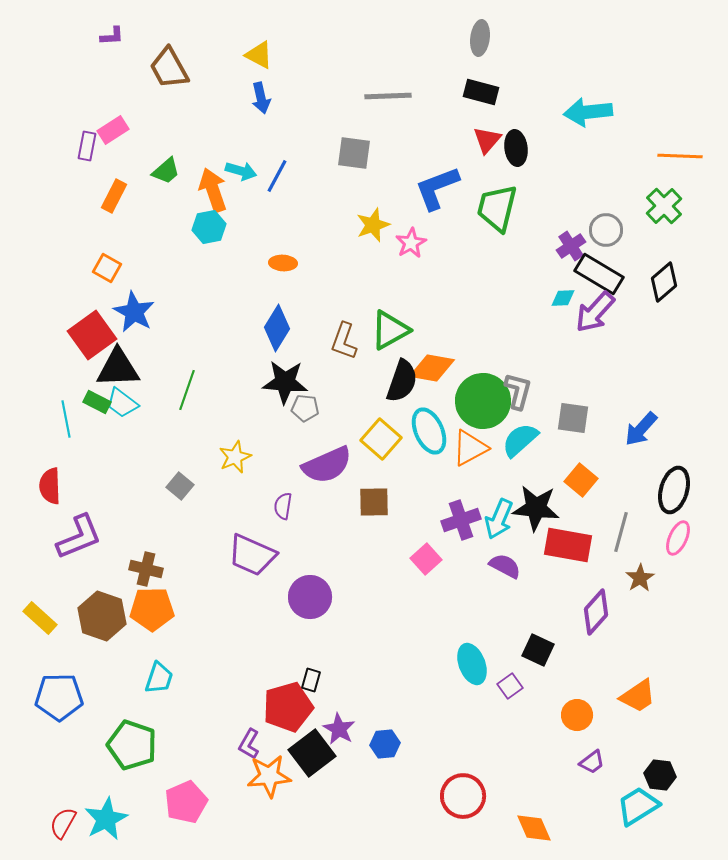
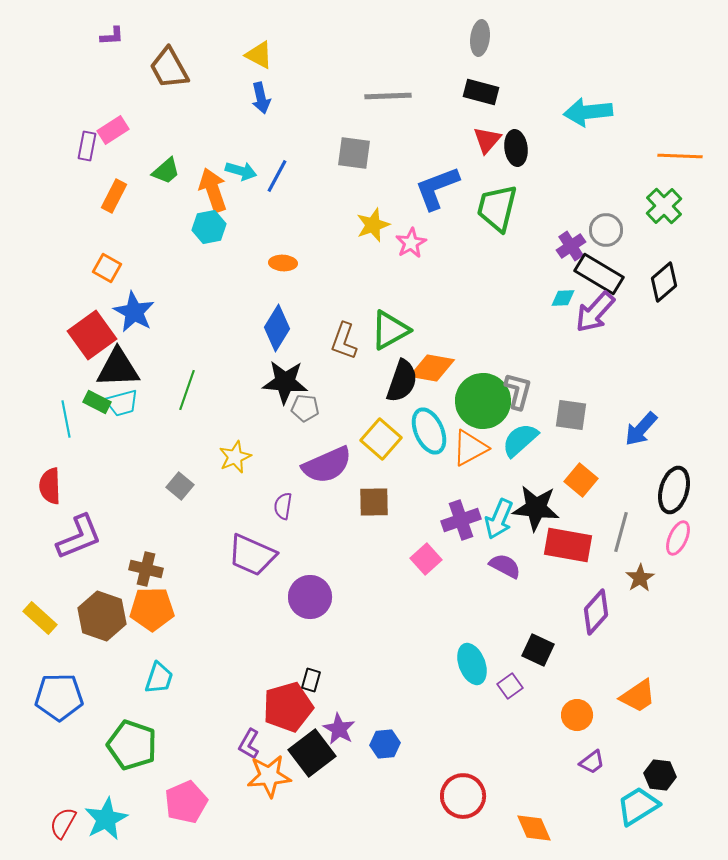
cyan trapezoid at (122, 403): rotated 52 degrees counterclockwise
gray square at (573, 418): moved 2 px left, 3 px up
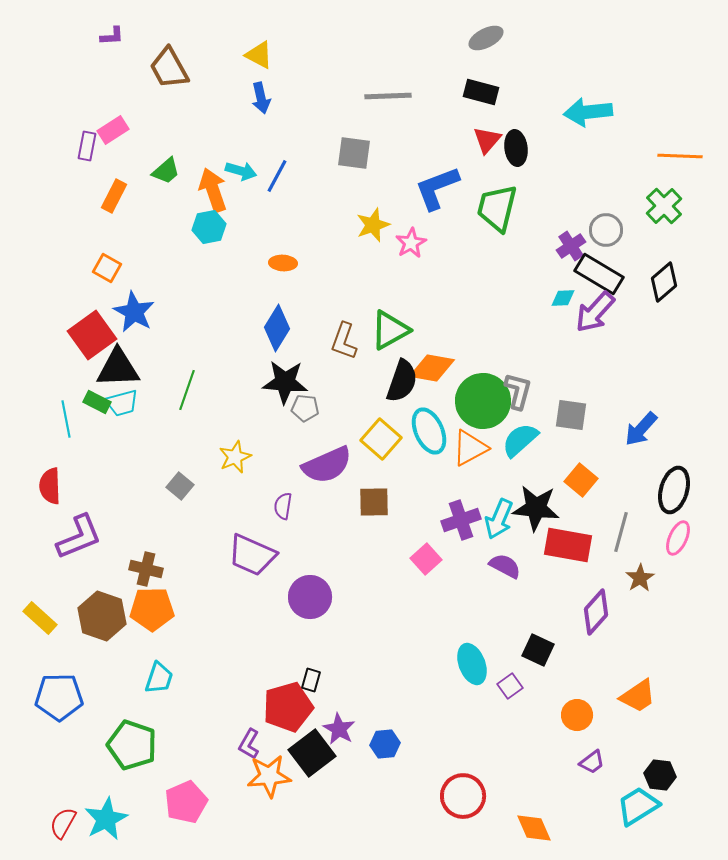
gray ellipse at (480, 38): moved 6 px right; rotated 56 degrees clockwise
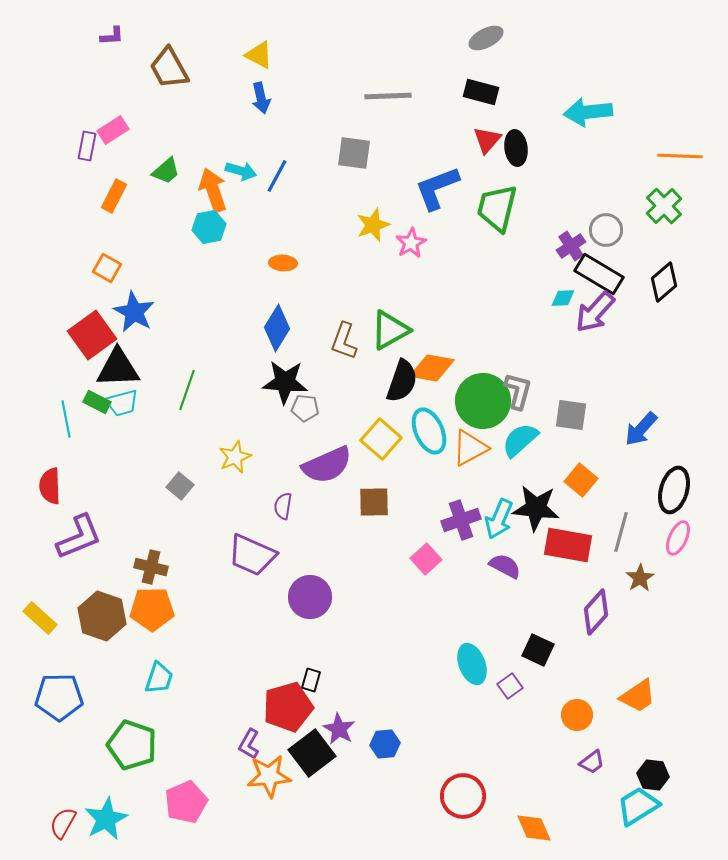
brown cross at (146, 569): moved 5 px right, 2 px up
black hexagon at (660, 775): moved 7 px left
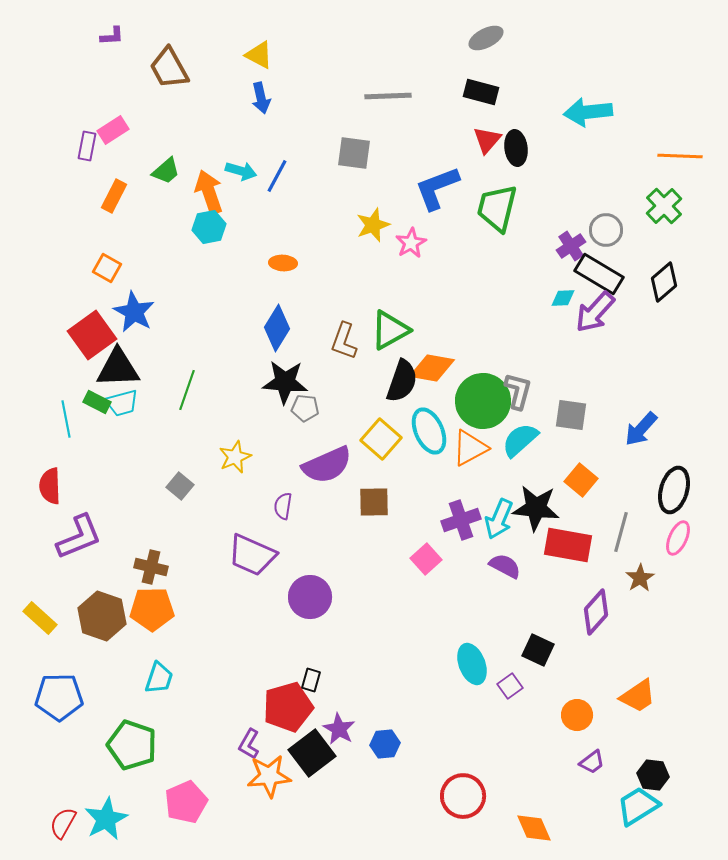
orange arrow at (213, 190): moved 4 px left, 2 px down
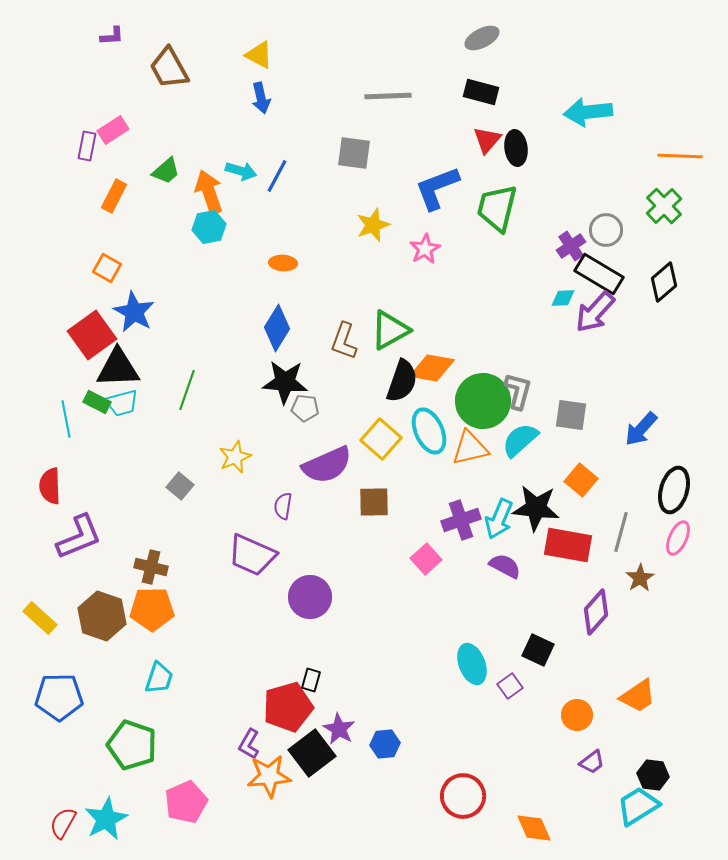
gray ellipse at (486, 38): moved 4 px left
pink star at (411, 243): moved 14 px right, 6 px down
orange triangle at (470, 448): rotated 15 degrees clockwise
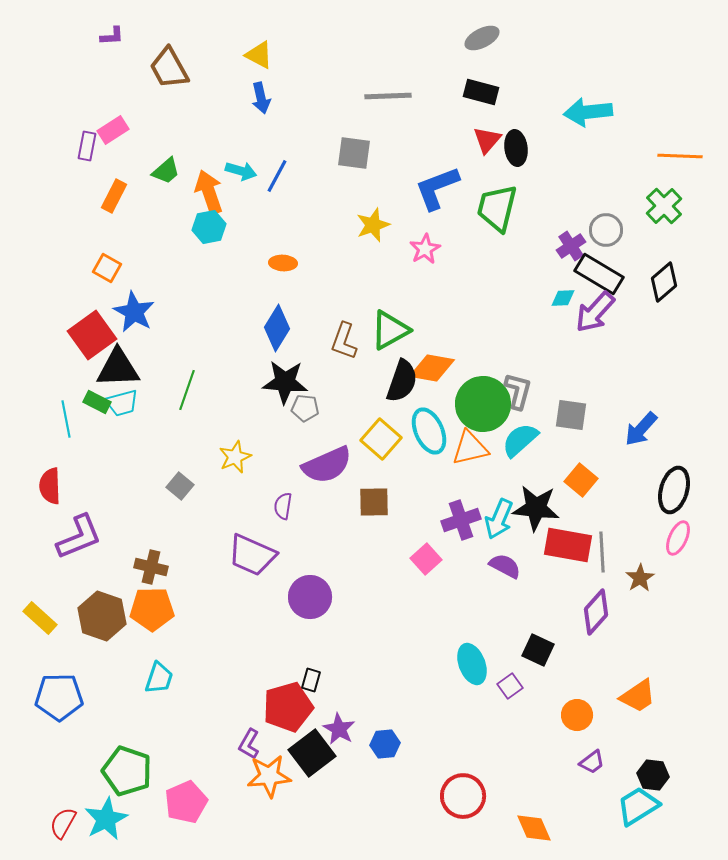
green circle at (483, 401): moved 3 px down
gray line at (621, 532): moved 19 px left, 20 px down; rotated 18 degrees counterclockwise
green pentagon at (132, 745): moved 5 px left, 26 px down
